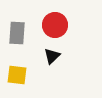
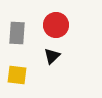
red circle: moved 1 px right
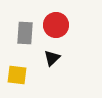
gray rectangle: moved 8 px right
black triangle: moved 2 px down
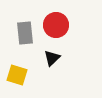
gray rectangle: rotated 10 degrees counterclockwise
yellow square: rotated 10 degrees clockwise
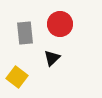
red circle: moved 4 px right, 1 px up
yellow square: moved 2 px down; rotated 20 degrees clockwise
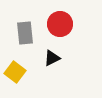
black triangle: rotated 18 degrees clockwise
yellow square: moved 2 px left, 5 px up
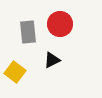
gray rectangle: moved 3 px right, 1 px up
black triangle: moved 2 px down
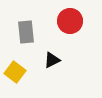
red circle: moved 10 px right, 3 px up
gray rectangle: moved 2 px left
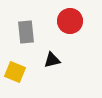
black triangle: rotated 12 degrees clockwise
yellow square: rotated 15 degrees counterclockwise
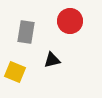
gray rectangle: rotated 15 degrees clockwise
